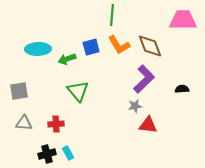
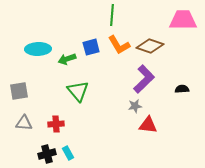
brown diamond: rotated 52 degrees counterclockwise
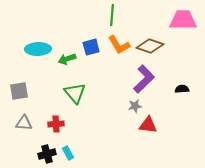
green triangle: moved 3 px left, 2 px down
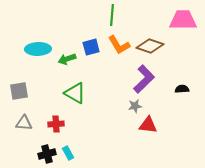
green triangle: rotated 20 degrees counterclockwise
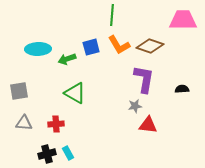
purple L-shape: rotated 36 degrees counterclockwise
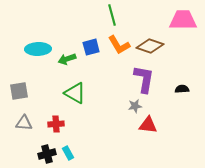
green line: rotated 20 degrees counterclockwise
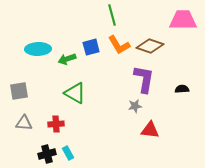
red triangle: moved 2 px right, 5 px down
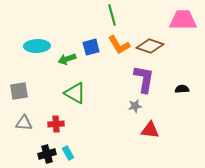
cyan ellipse: moved 1 px left, 3 px up
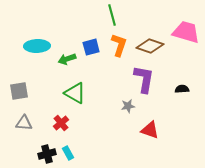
pink trapezoid: moved 3 px right, 12 px down; rotated 16 degrees clockwise
orange L-shape: rotated 130 degrees counterclockwise
gray star: moved 7 px left
red cross: moved 5 px right, 1 px up; rotated 35 degrees counterclockwise
red triangle: rotated 12 degrees clockwise
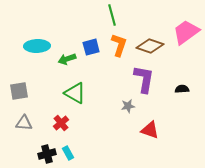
pink trapezoid: rotated 52 degrees counterclockwise
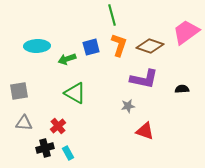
purple L-shape: rotated 92 degrees clockwise
red cross: moved 3 px left, 3 px down
red triangle: moved 5 px left, 1 px down
black cross: moved 2 px left, 6 px up
